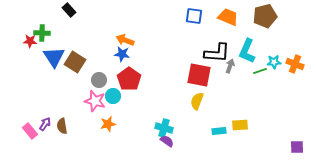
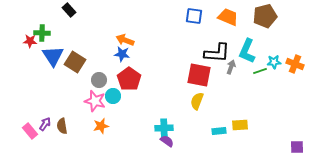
blue triangle: moved 1 px left, 1 px up
gray arrow: moved 1 px right, 1 px down
orange star: moved 7 px left, 2 px down
cyan cross: rotated 18 degrees counterclockwise
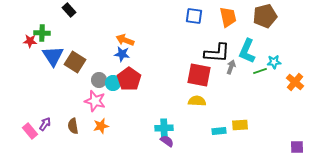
orange trapezoid: rotated 55 degrees clockwise
orange cross: moved 18 px down; rotated 18 degrees clockwise
cyan circle: moved 13 px up
yellow semicircle: rotated 72 degrees clockwise
brown semicircle: moved 11 px right
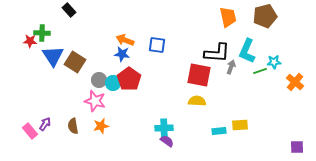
blue square: moved 37 px left, 29 px down
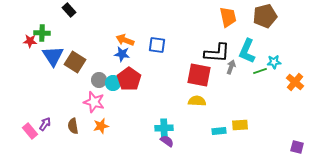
pink star: moved 1 px left, 1 px down
purple square: rotated 16 degrees clockwise
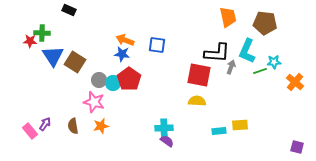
black rectangle: rotated 24 degrees counterclockwise
brown pentagon: moved 7 px down; rotated 20 degrees clockwise
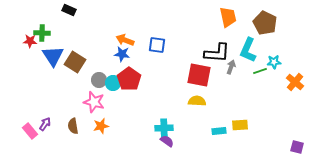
brown pentagon: rotated 20 degrees clockwise
cyan L-shape: moved 1 px right, 1 px up
